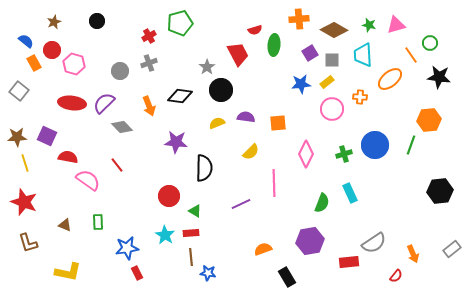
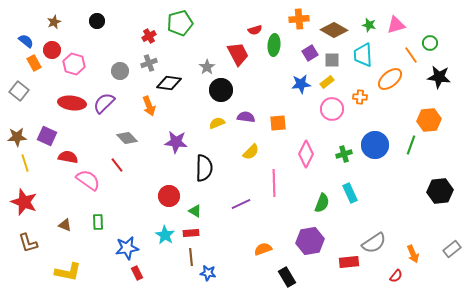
black diamond at (180, 96): moved 11 px left, 13 px up
gray diamond at (122, 127): moved 5 px right, 11 px down
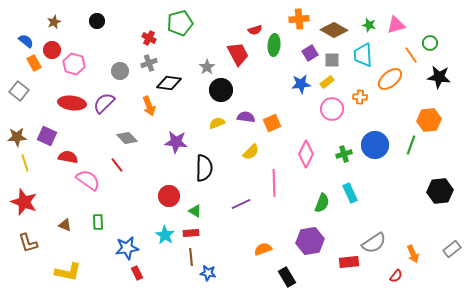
red cross at (149, 36): moved 2 px down; rotated 32 degrees counterclockwise
orange square at (278, 123): moved 6 px left; rotated 18 degrees counterclockwise
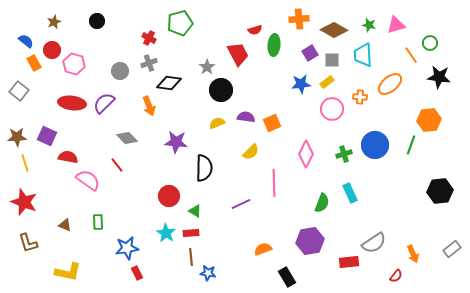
orange ellipse at (390, 79): moved 5 px down
cyan star at (165, 235): moved 1 px right, 2 px up
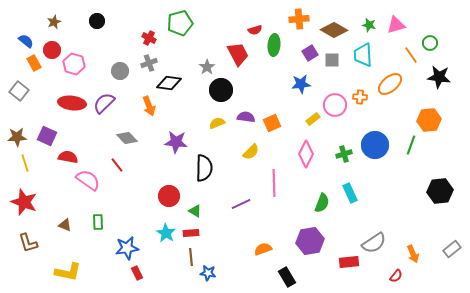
yellow rectangle at (327, 82): moved 14 px left, 37 px down
pink circle at (332, 109): moved 3 px right, 4 px up
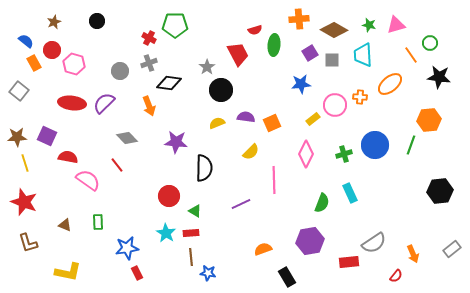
green pentagon at (180, 23): moved 5 px left, 2 px down; rotated 15 degrees clockwise
pink line at (274, 183): moved 3 px up
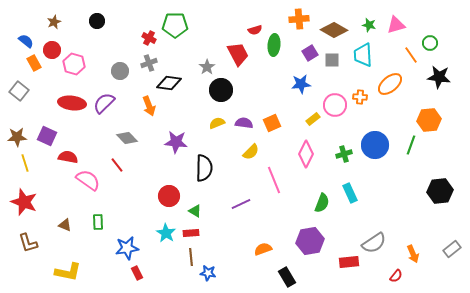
purple semicircle at (246, 117): moved 2 px left, 6 px down
pink line at (274, 180): rotated 20 degrees counterclockwise
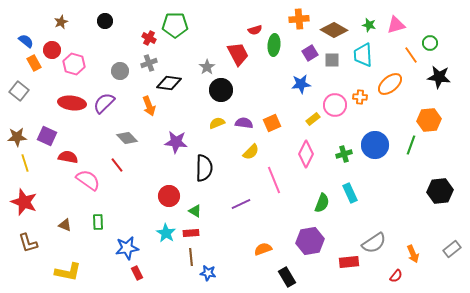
black circle at (97, 21): moved 8 px right
brown star at (54, 22): moved 7 px right
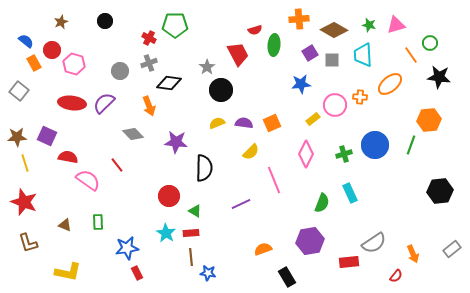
gray diamond at (127, 138): moved 6 px right, 4 px up
